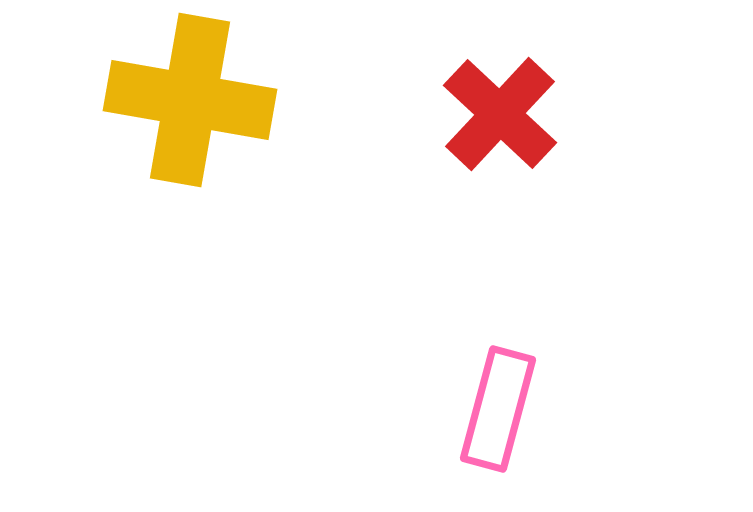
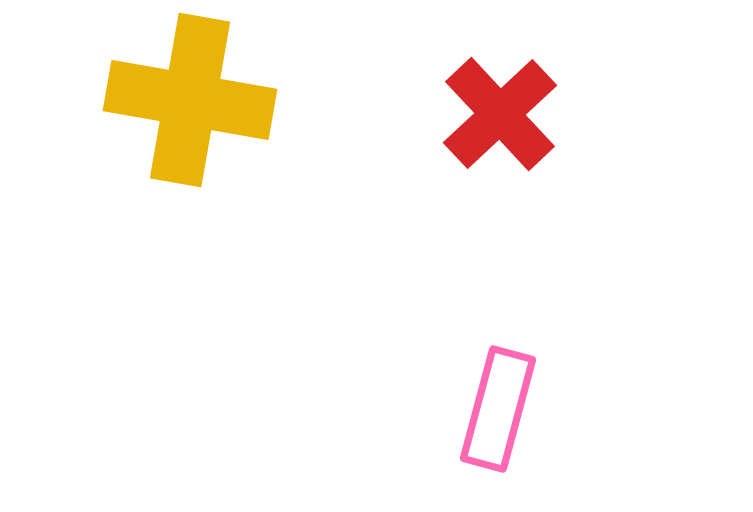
red cross: rotated 4 degrees clockwise
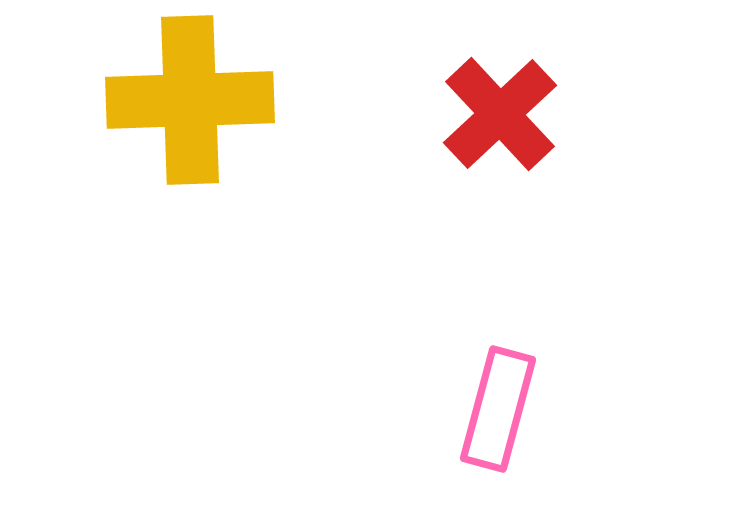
yellow cross: rotated 12 degrees counterclockwise
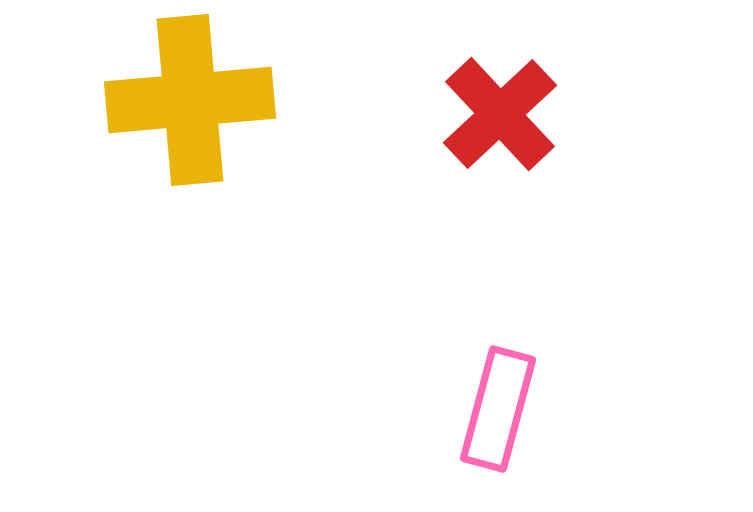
yellow cross: rotated 3 degrees counterclockwise
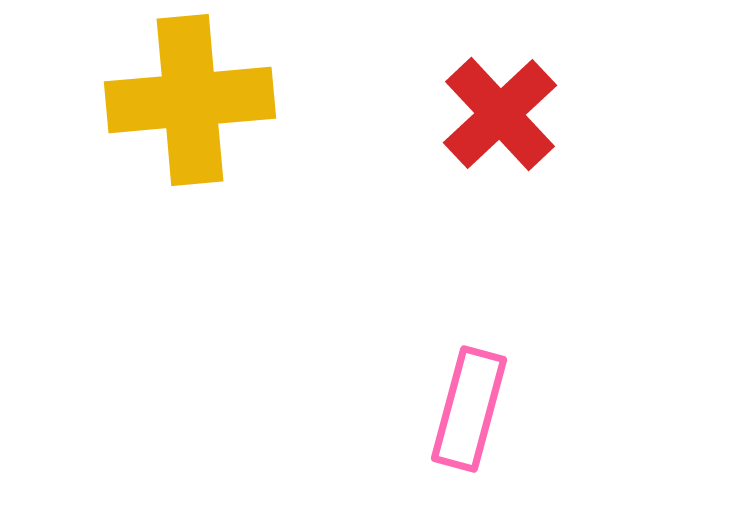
pink rectangle: moved 29 px left
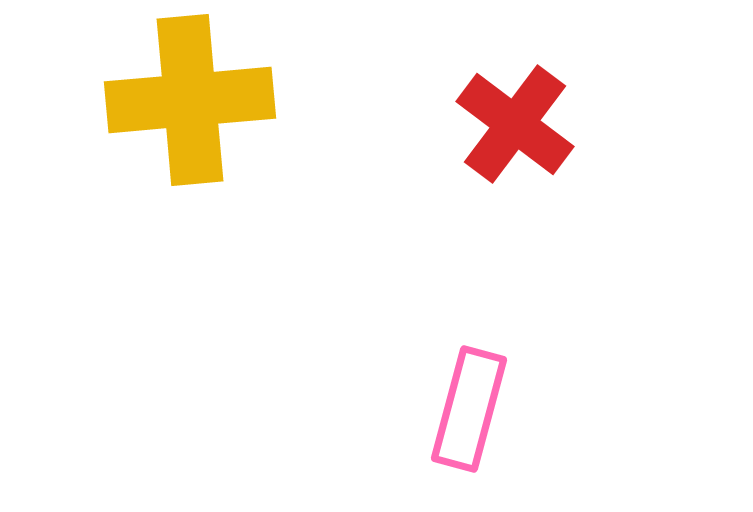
red cross: moved 15 px right, 10 px down; rotated 10 degrees counterclockwise
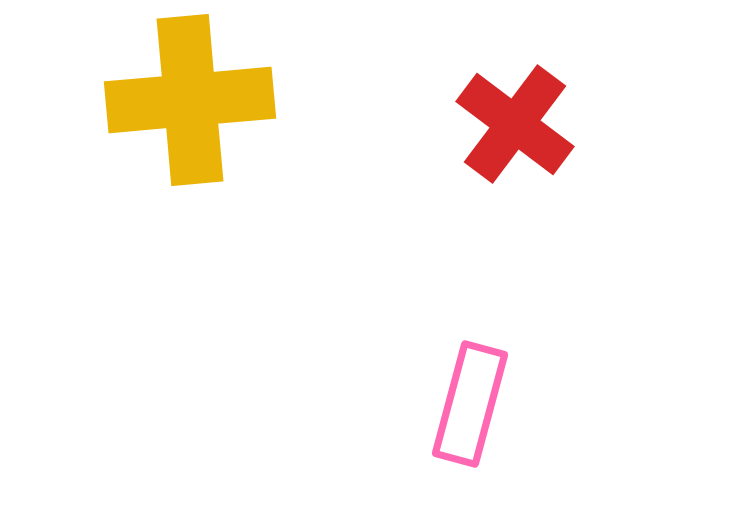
pink rectangle: moved 1 px right, 5 px up
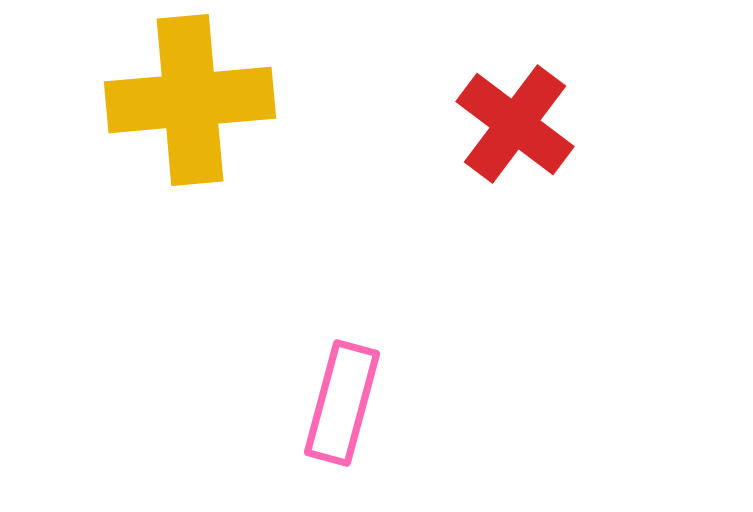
pink rectangle: moved 128 px left, 1 px up
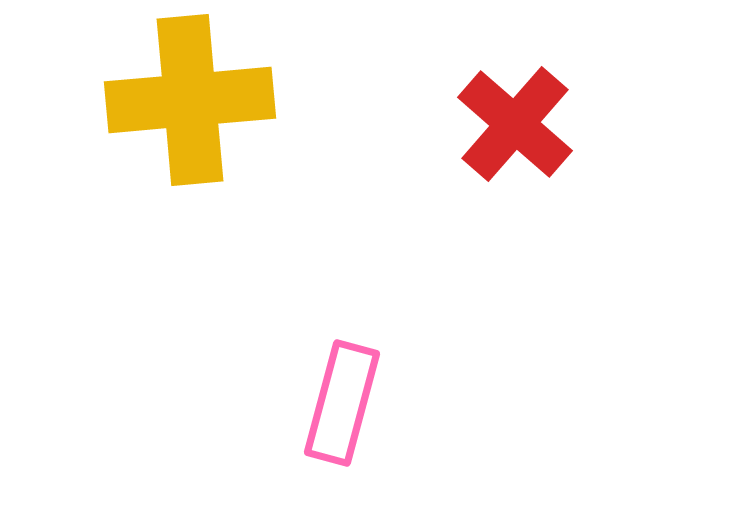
red cross: rotated 4 degrees clockwise
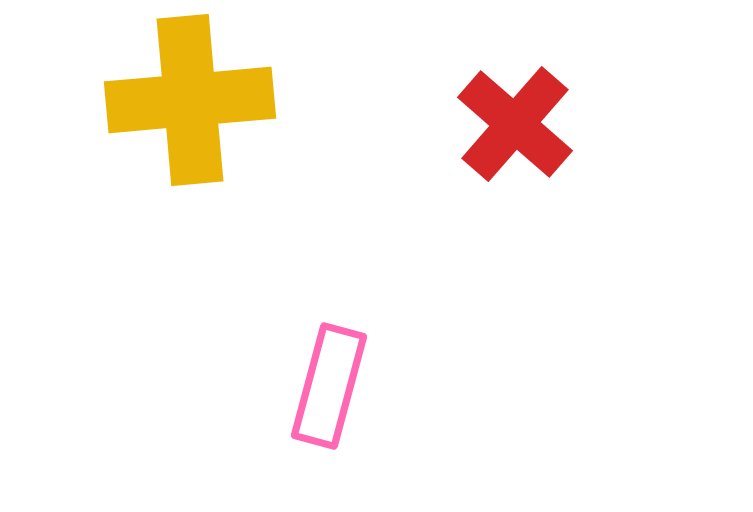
pink rectangle: moved 13 px left, 17 px up
